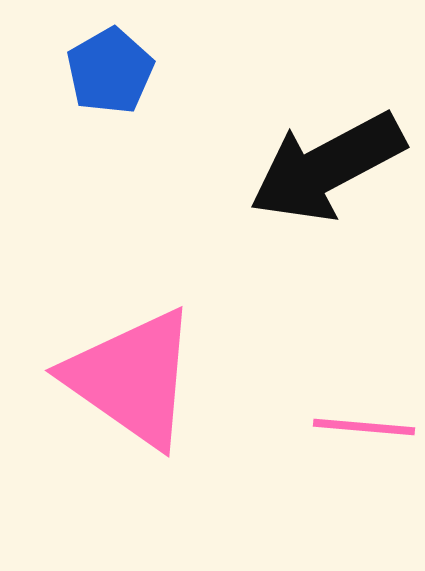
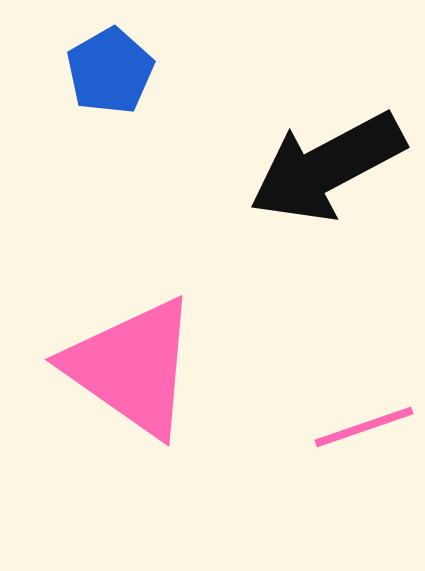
pink triangle: moved 11 px up
pink line: rotated 24 degrees counterclockwise
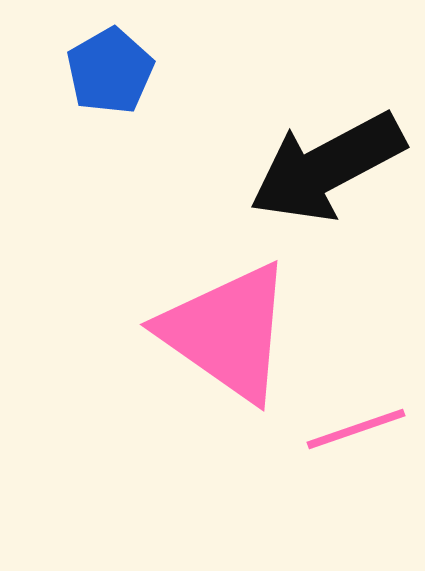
pink triangle: moved 95 px right, 35 px up
pink line: moved 8 px left, 2 px down
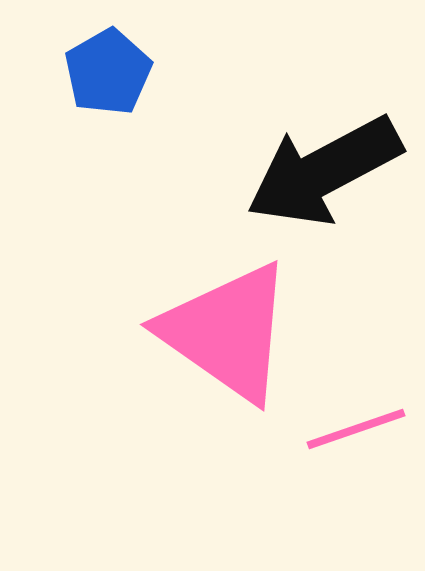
blue pentagon: moved 2 px left, 1 px down
black arrow: moved 3 px left, 4 px down
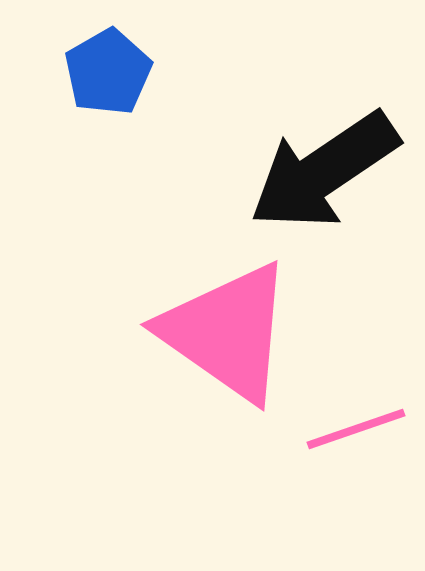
black arrow: rotated 6 degrees counterclockwise
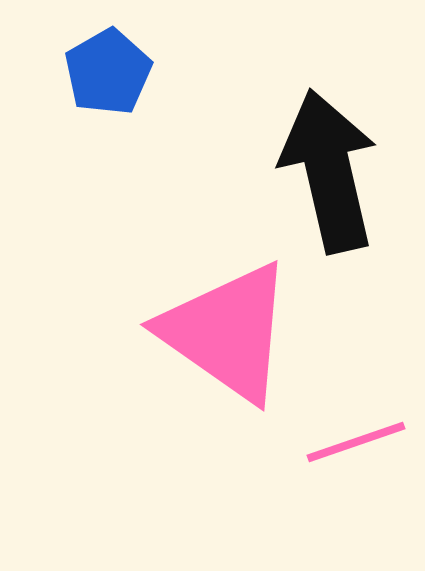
black arrow: moved 5 px right; rotated 111 degrees clockwise
pink line: moved 13 px down
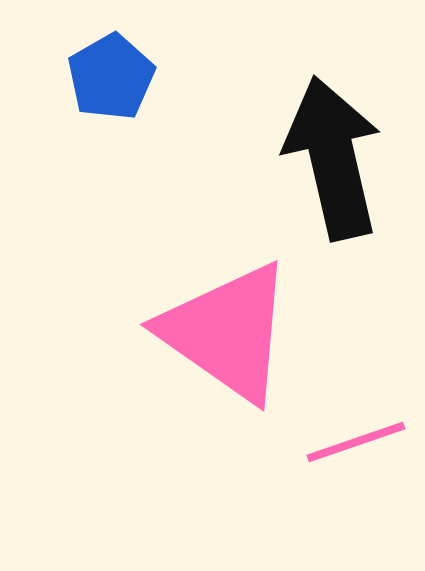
blue pentagon: moved 3 px right, 5 px down
black arrow: moved 4 px right, 13 px up
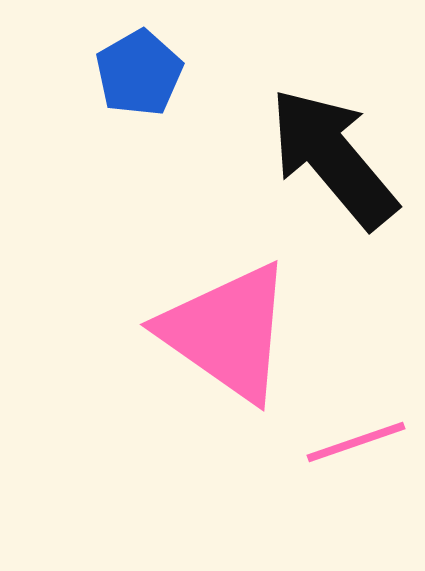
blue pentagon: moved 28 px right, 4 px up
black arrow: rotated 27 degrees counterclockwise
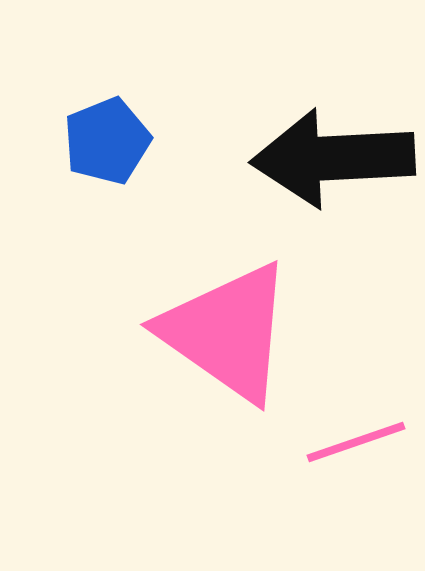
blue pentagon: moved 32 px left, 68 px down; rotated 8 degrees clockwise
black arrow: rotated 53 degrees counterclockwise
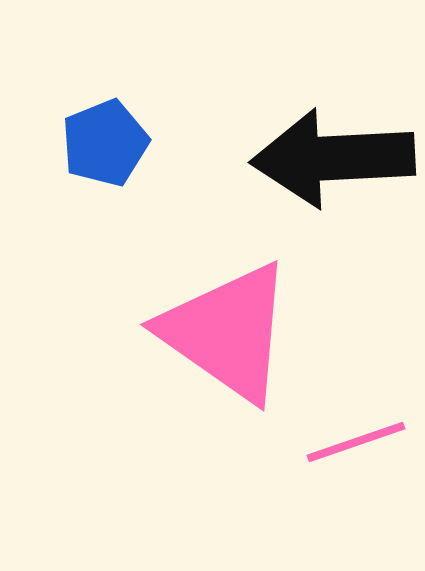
blue pentagon: moved 2 px left, 2 px down
